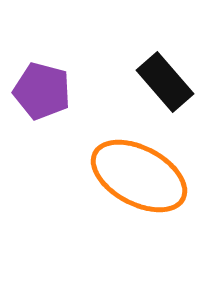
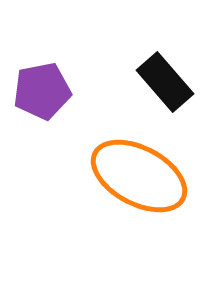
purple pentagon: rotated 26 degrees counterclockwise
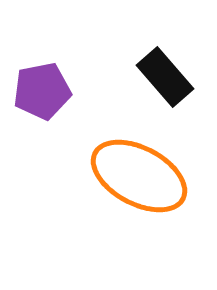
black rectangle: moved 5 px up
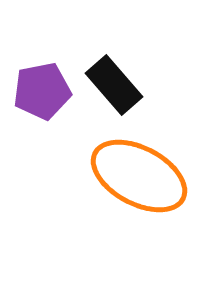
black rectangle: moved 51 px left, 8 px down
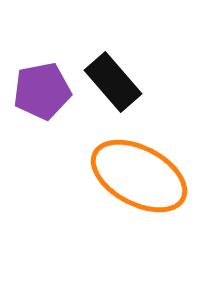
black rectangle: moved 1 px left, 3 px up
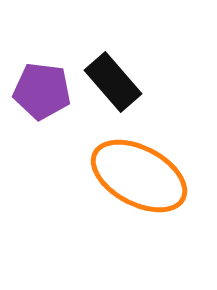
purple pentagon: rotated 18 degrees clockwise
